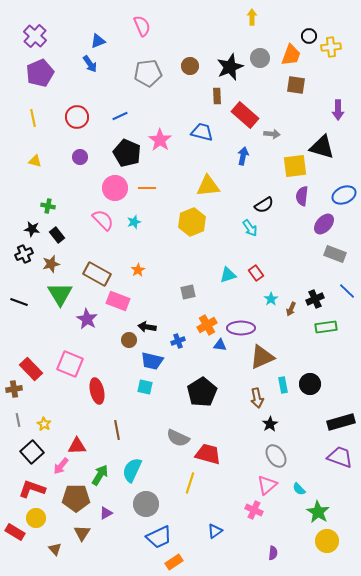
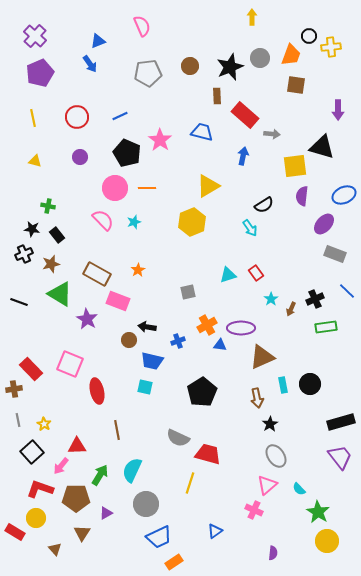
yellow triangle at (208, 186): rotated 25 degrees counterclockwise
green triangle at (60, 294): rotated 28 degrees counterclockwise
purple trapezoid at (340, 457): rotated 32 degrees clockwise
red L-shape at (32, 489): moved 8 px right
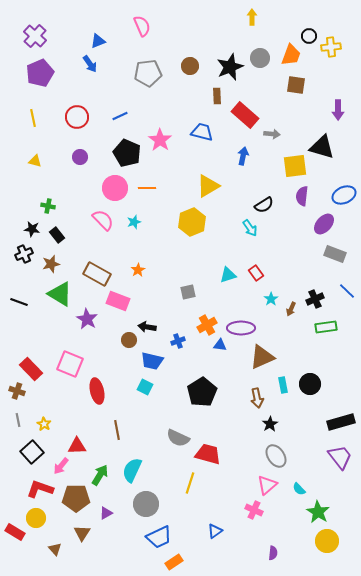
cyan square at (145, 387): rotated 14 degrees clockwise
brown cross at (14, 389): moved 3 px right, 2 px down; rotated 28 degrees clockwise
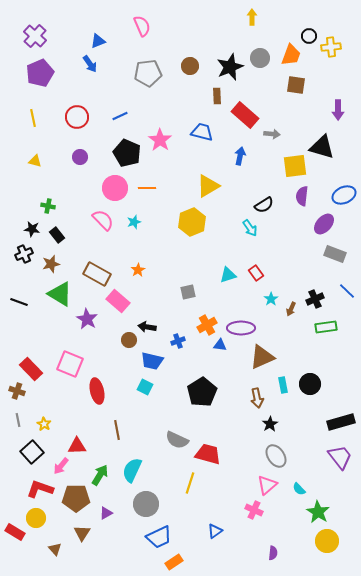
blue arrow at (243, 156): moved 3 px left
pink rectangle at (118, 301): rotated 20 degrees clockwise
gray semicircle at (178, 438): moved 1 px left, 2 px down
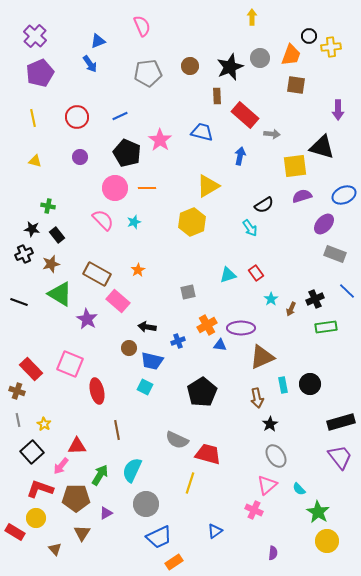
purple semicircle at (302, 196): rotated 66 degrees clockwise
brown circle at (129, 340): moved 8 px down
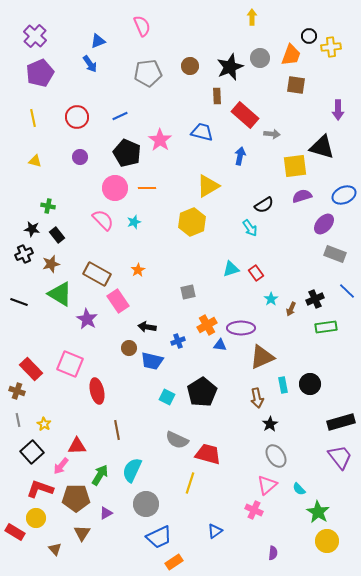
cyan triangle at (228, 275): moved 3 px right, 6 px up
pink rectangle at (118, 301): rotated 15 degrees clockwise
cyan square at (145, 387): moved 22 px right, 10 px down
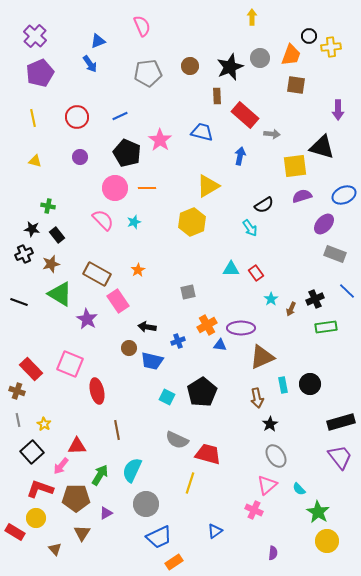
cyan triangle at (231, 269): rotated 18 degrees clockwise
